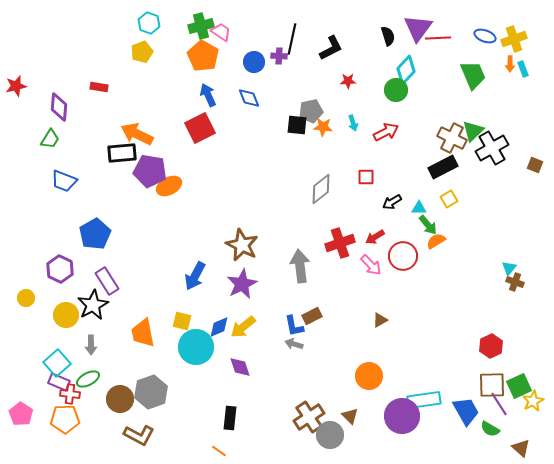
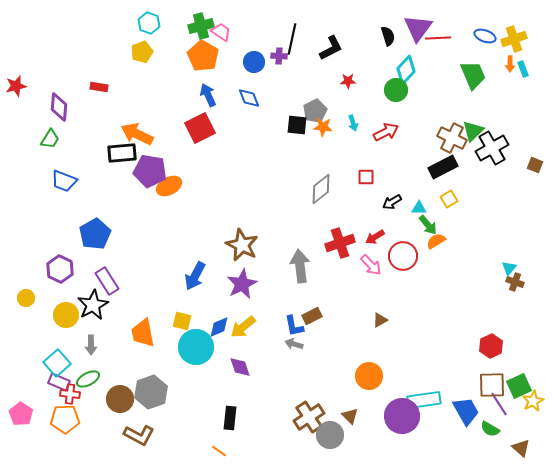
gray pentagon at (311, 111): moved 4 px right; rotated 15 degrees counterclockwise
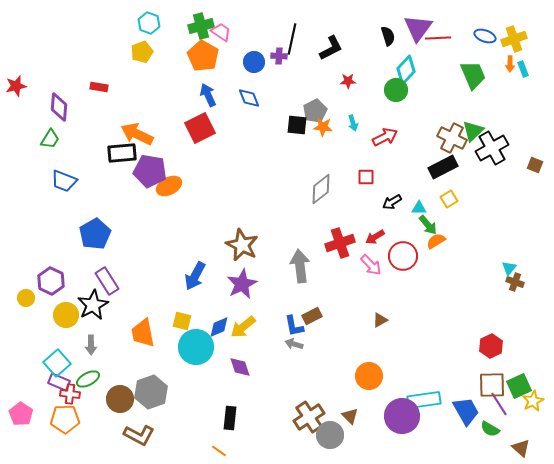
red arrow at (386, 132): moved 1 px left, 5 px down
purple hexagon at (60, 269): moved 9 px left, 12 px down
